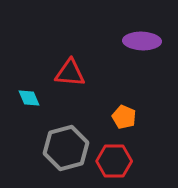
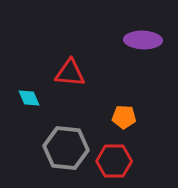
purple ellipse: moved 1 px right, 1 px up
orange pentagon: rotated 20 degrees counterclockwise
gray hexagon: rotated 21 degrees clockwise
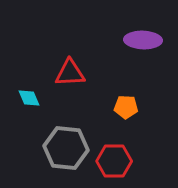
red triangle: rotated 8 degrees counterclockwise
orange pentagon: moved 2 px right, 10 px up
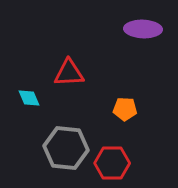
purple ellipse: moved 11 px up
red triangle: moved 1 px left
orange pentagon: moved 1 px left, 2 px down
red hexagon: moved 2 px left, 2 px down
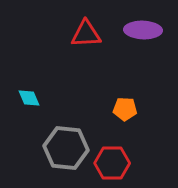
purple ellipse: moved 1 px down
red triangle: moved 17 px right, 39 px up
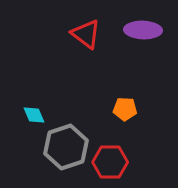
red triangle: rotated 40 degrees clockwise
cyan diamond: moved 5 px right, 17 px down
gray hexagon: moved 1 px up; rotated 24 degrees counterclockwise
red hexagon: moved 2 px left, 1 px up
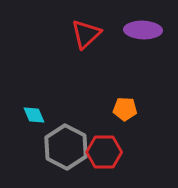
red triangle: rotated 40 degrees clockwise
gray hexagon: rotated 15 degrees counterclockwise
red hexagon: moved 6 px left, 10 px up
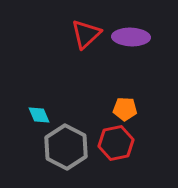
purple ellipse: moved 12 px left, 7 px down
cyan diamond: moved 5 px right
red hexagon: moved 12 px right, 9 px up; rotated 12 degrees counterclockwise
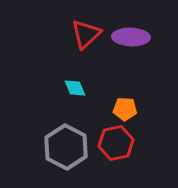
cyan diamond: moved 36 px right, 27 px up
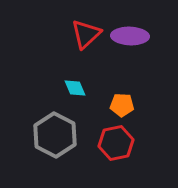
purple ellipse: moved 1 px left, 1 px up
orange pentagon: moved 3 px left, 4 px up
gray hexagon: moved 11 px left, 12 px up
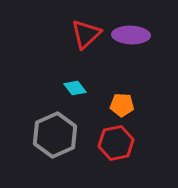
purple ellipse: moved 1 px right, 1 px up
cyan diamond: rotated 15 degrees counterclockwise
gray hexagon: rotated 9 degrees clockwise
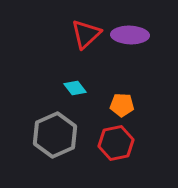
purple ellipse: moved 1 px left
